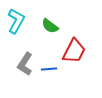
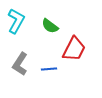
red trapezoid: moved 2 px up
gray L-shape: moved 5 px left
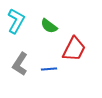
green semicircle: moved 1 px left
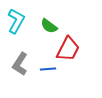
red trapezoid: moved 6 px left
blue line: moved 1 px left
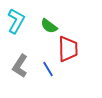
red trapezoid: rotated 28 degrees counterclockwise
gray L-shape: moved 2 px down
blue line: rotated 63 degrees clockwise
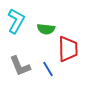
green semicircle: moved 3 px left, 3 px down; rotated 30 degrees counterclockwise
gray L-shape: rotated 55 degrees counterclockwise
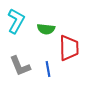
red trapezoid: moved 1 px right, 1 px up
blue line: rotated 21 degrees clockwise
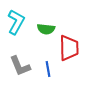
cyan L-shape: moved 1 px down
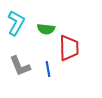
cyan L-shape: moved 1 px down
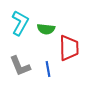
cyan L-shape: moved 4 px right
